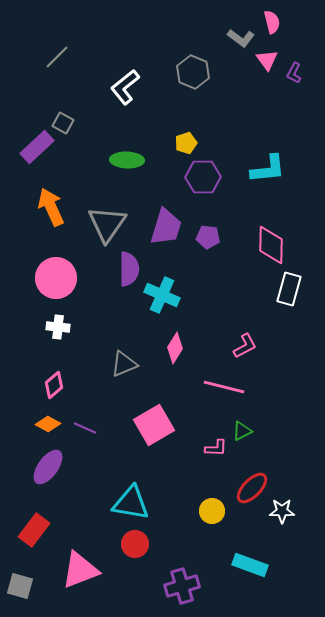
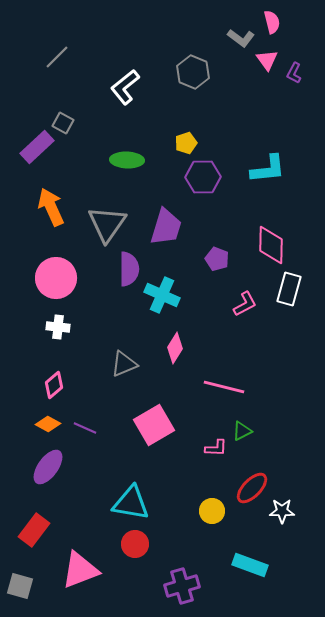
purple pentagon at (208, 237): moved 9 px right, 22 px down; rotated 15 degrees clockwise
pink L-shape at (245, 346): moved 42 px up
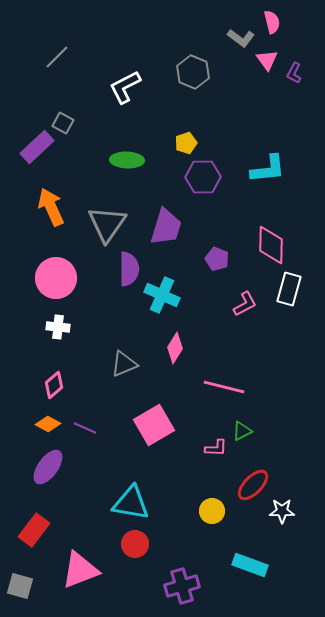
white L-shape at (125, 87): rotated 12 degrees clockwise
red ellipse at (252, 488): moved 1 px right, 3 px up
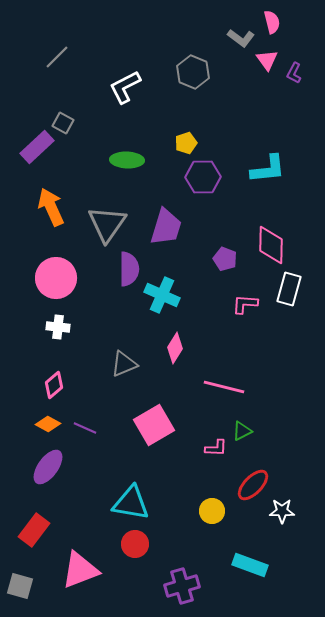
purple pentagon at (217, 259): moved 8 px right
pink L-shape at (245, 304): rotated 148 degrees counterclockwise
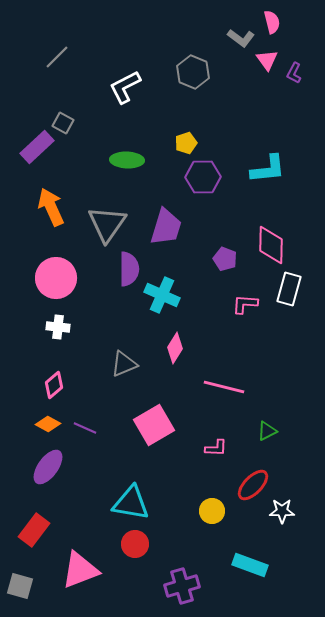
green triangle at (242, 431): moved 25 px right
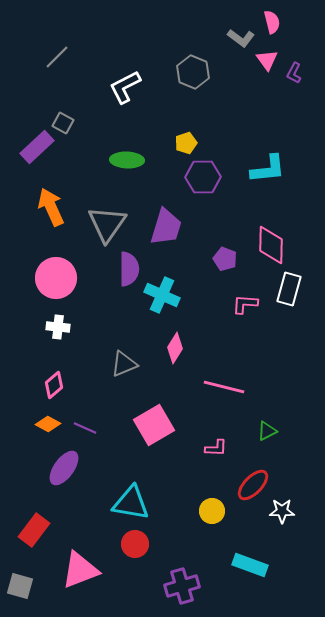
purple ellipse at (48, 467): moved 16 px right, 1 px down
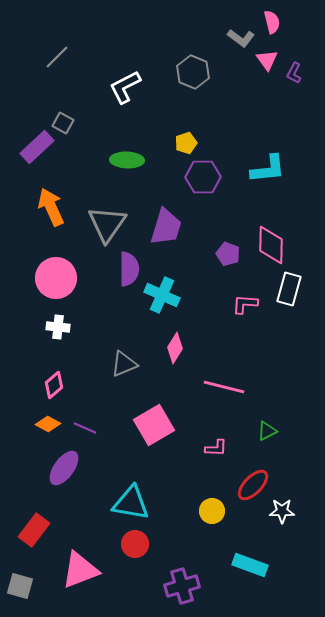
purple pentagon at (225, 259): moved 3 px right, 5 px up
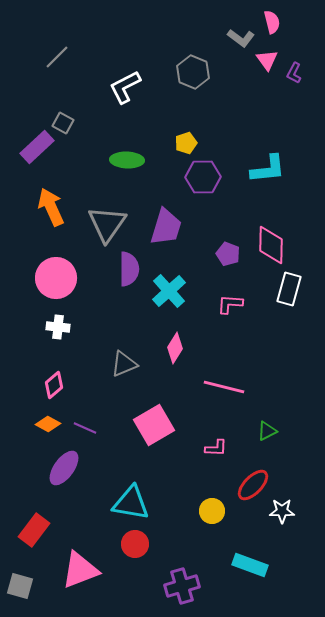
cyan cross at (162, 295): moved 7 px right, 4 px up; rotated 24 degrees clockwise
pink L-shape at (245, 304): moved 15 px left
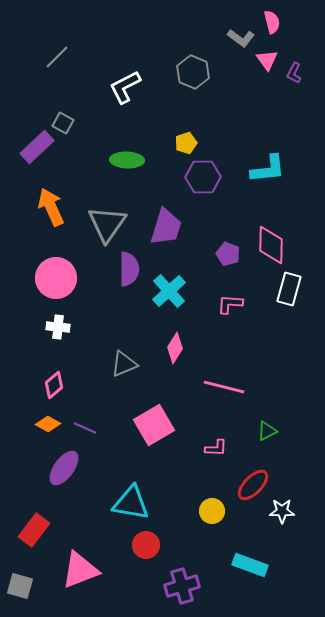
red circle at (135, 544): moved 11 px right, 1 px down
